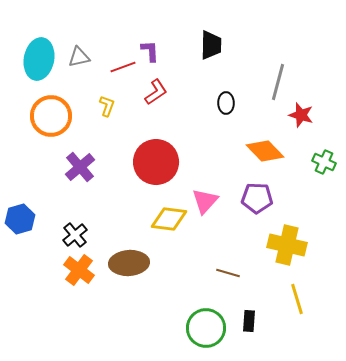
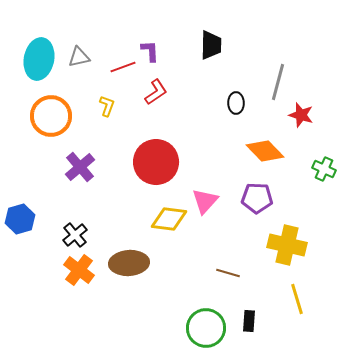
black ellipse: moved 10 px right
green cross: moved 7 px down
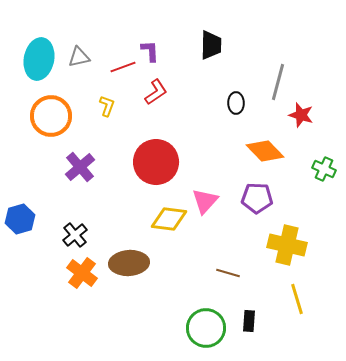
orange cross: moved 3 px right, 3 px down
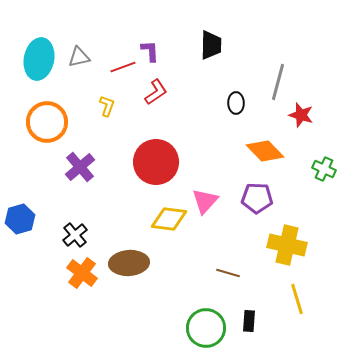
orange circle: moved 4 px left, 6 px down
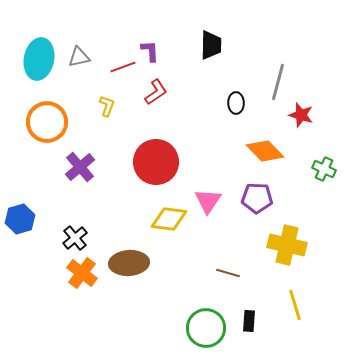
pink triangle: moved 3 px right; rotated 8 degrees counterclockwise
black cross: moved 3 px down
yellow line: moved 2 px left, 6 px down
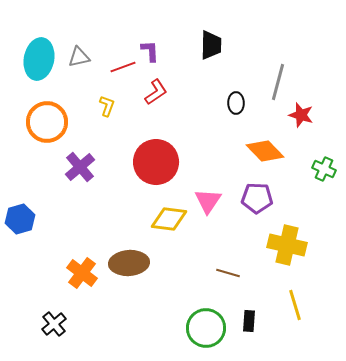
black cross: moved 21 px left, 86 px down
